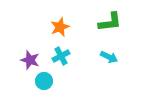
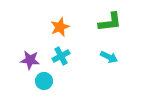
purple star: rotated 12 degrees counterclockwise
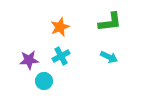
purple star: moved 1 px left; rotated 12 degrees counterclockwise
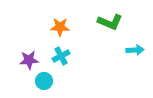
green L-shape: rotated 30 degrees clockwise
orange star: rotated 24 degrees clockwise
cyan arrow: moved 26 px right, 7 px up; rotated 30 degrees counterclockwise
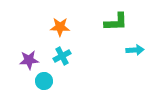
green L-shape: moved 6 px right; rotated 25 degrees counterclockwise
cyan cross: moved 1 px right
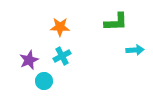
purple star: rotated 18 degrees counterclockwise
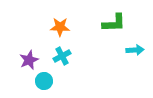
green L-shape: moved 2 px left, 1 px down
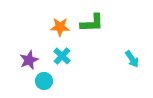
green L-shape: moved 22 px left
cyan arrow: moved 3 px left, 9 px down; rotated 60 degrees clockwise
cyan cross: rotated 18 degrees counterclockwise
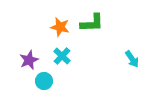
orange star: rotated 12 degrees clockwise
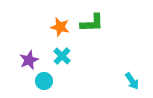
cyan arrow: moved 22 px down
